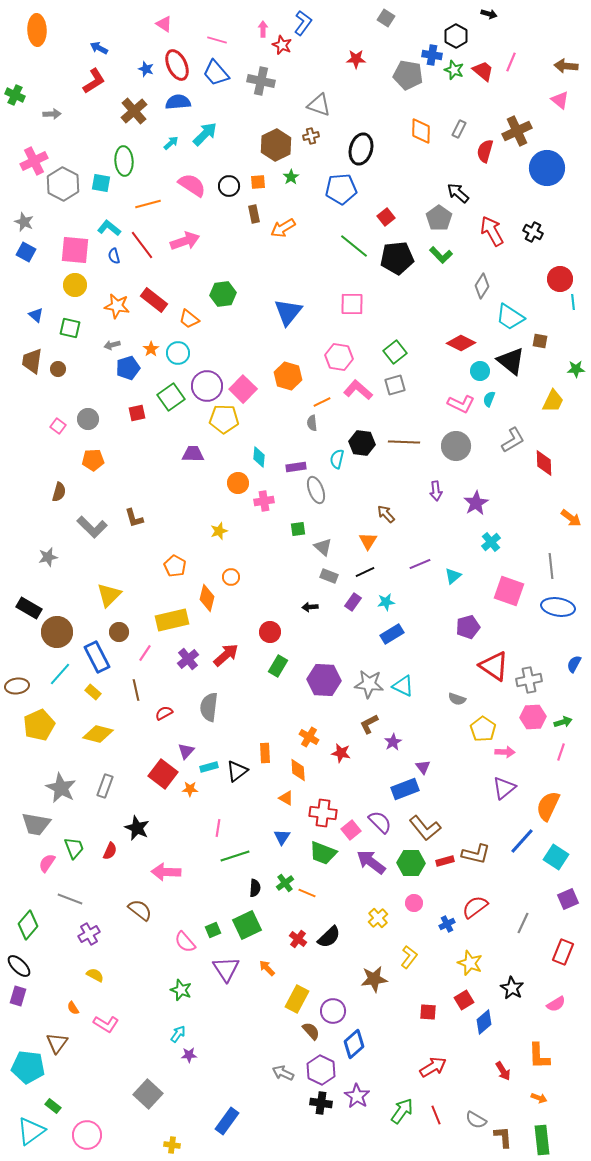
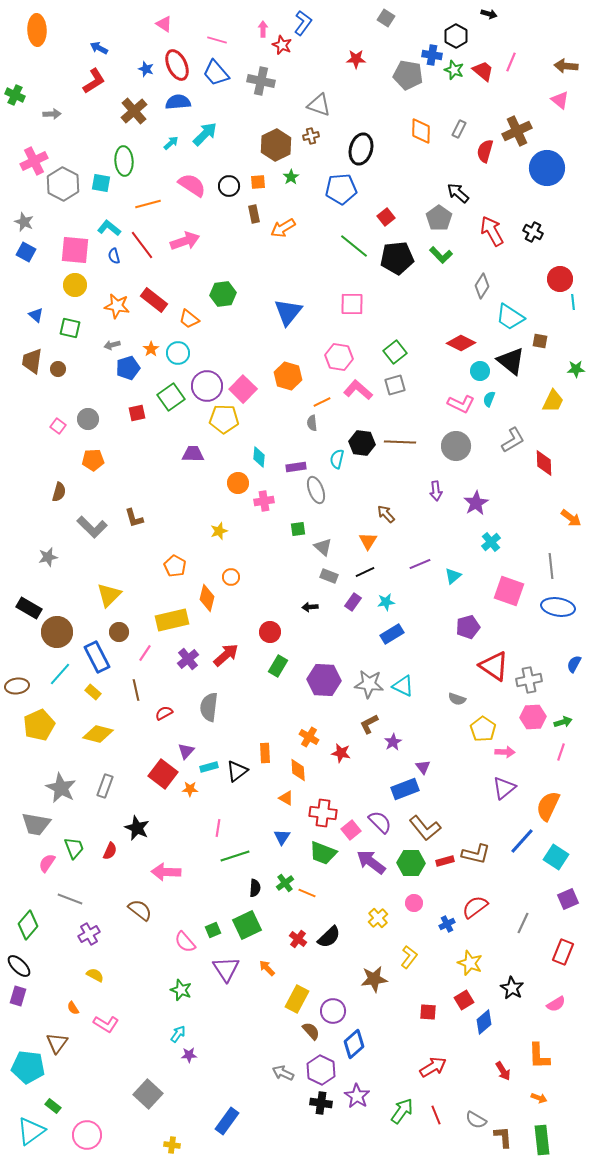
brown line at (404, 442): moved 4 px left
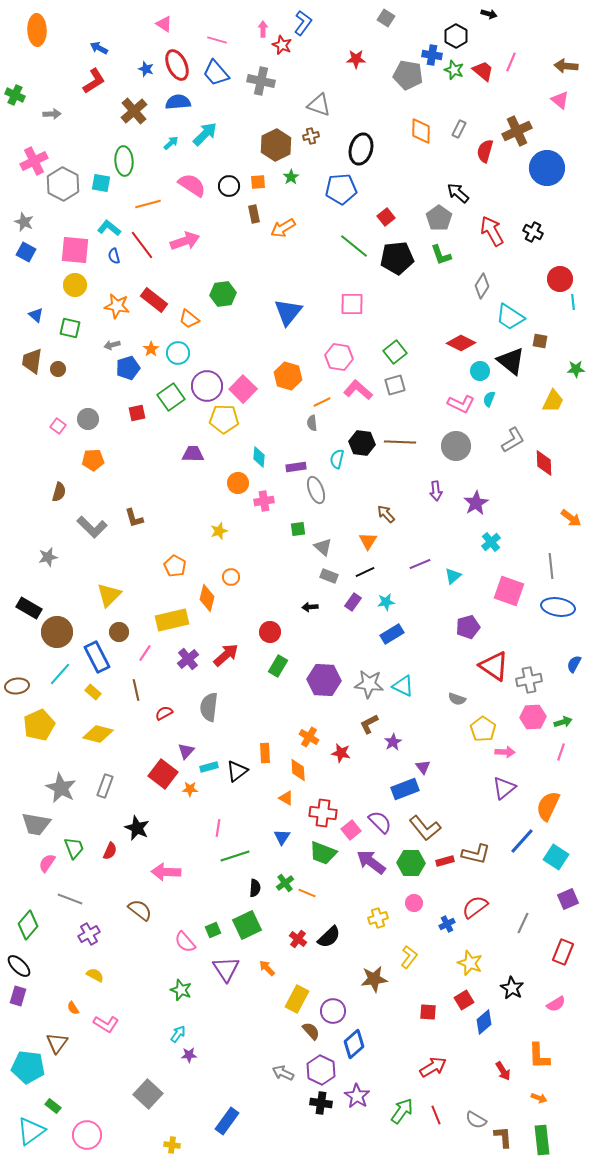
green L-shape at (441, 255): rotated 25 degrees clockwise
yellow cross at (378, 918): rotated 24 degrees clockwise
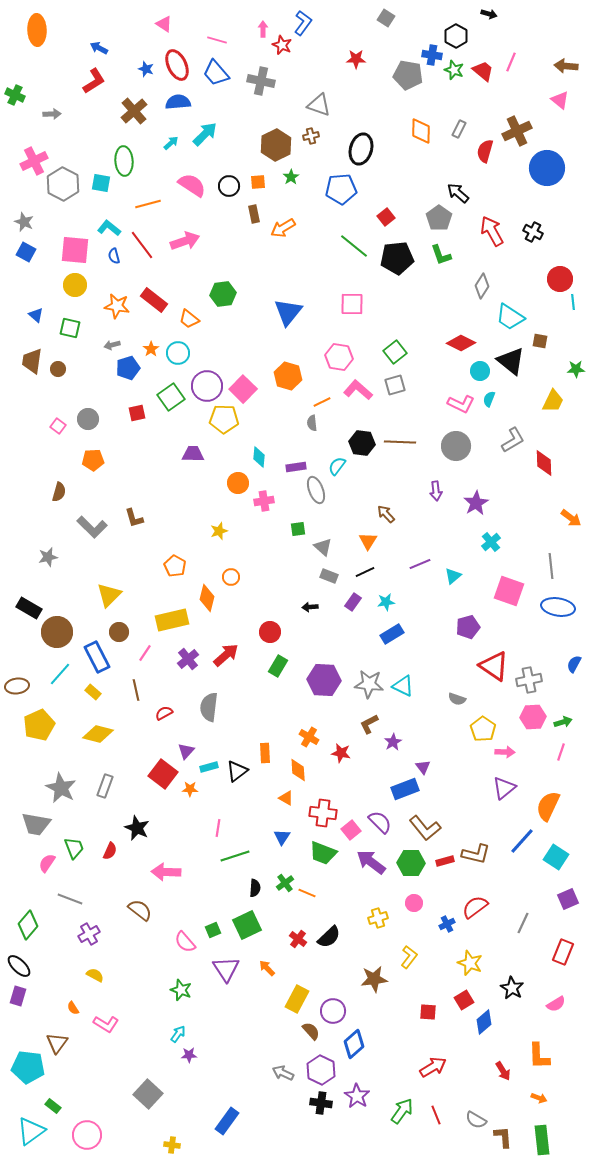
cyan semicircle at (337, 459): moved 7 px down; rotated 24 degrees clockwise
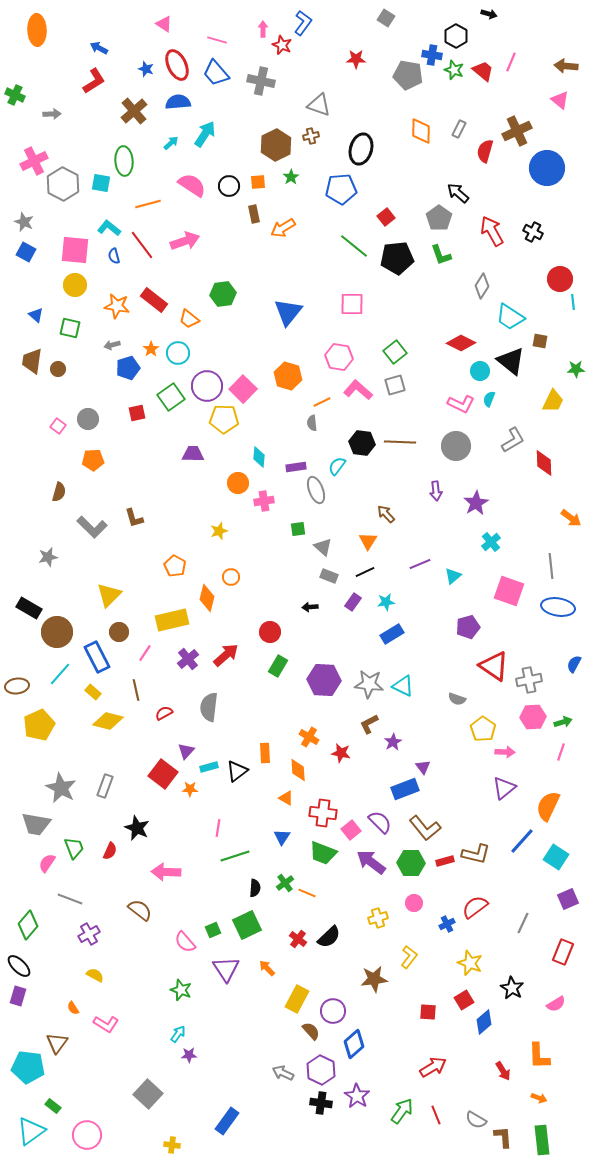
cyan arrow at (205, 134): rotated 12 degrees counterclockwise
yellow diamond at (98, 734): moved 10 px right, 13 px up
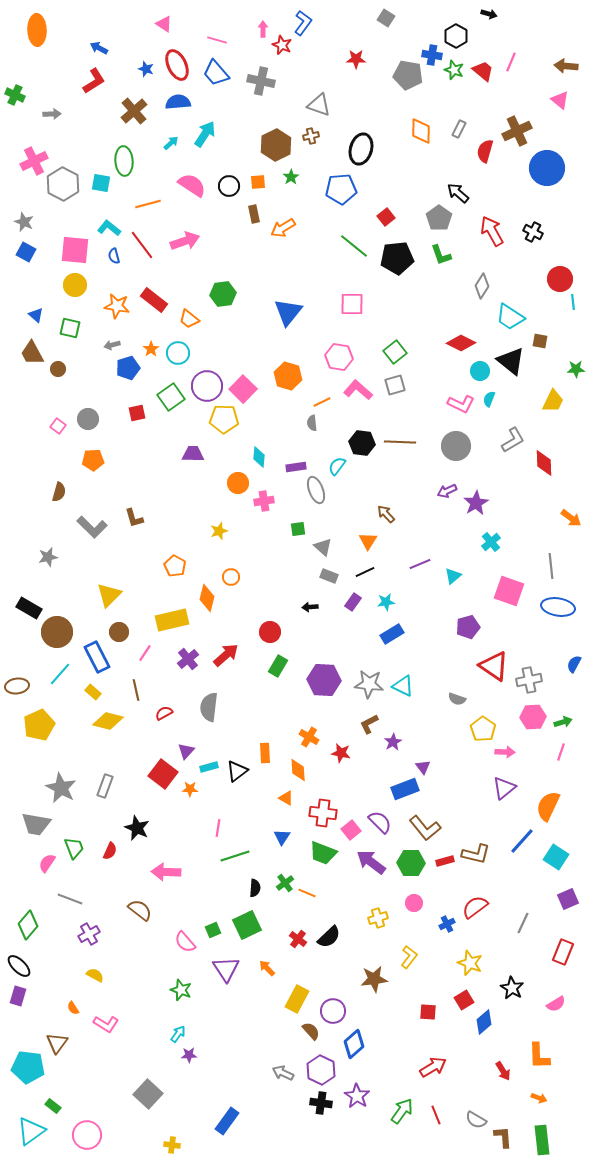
brown trapezoid at (32, 361): moved 8 px up; rotated 36 degrees counterclockwise
purple arrow at (436, 491): moved 11 px right; rotated 72 degrees clockwise
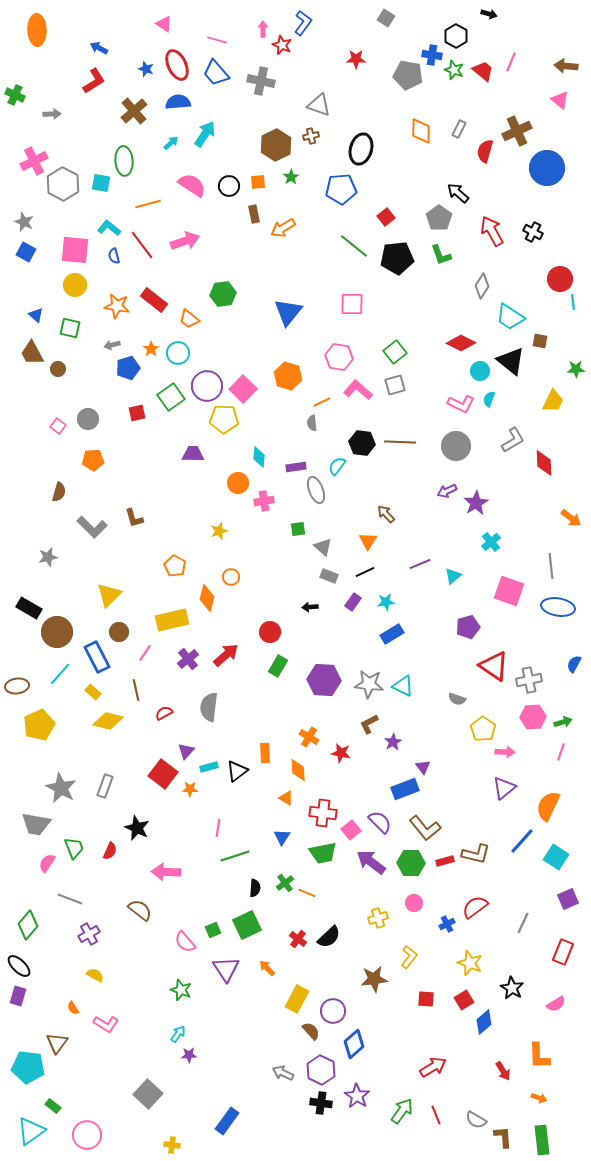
green trapezoid at (323, 853): rotated 32 degrees counterclockwise
red square at (428, 1012): moved 2 px left, 13 px up
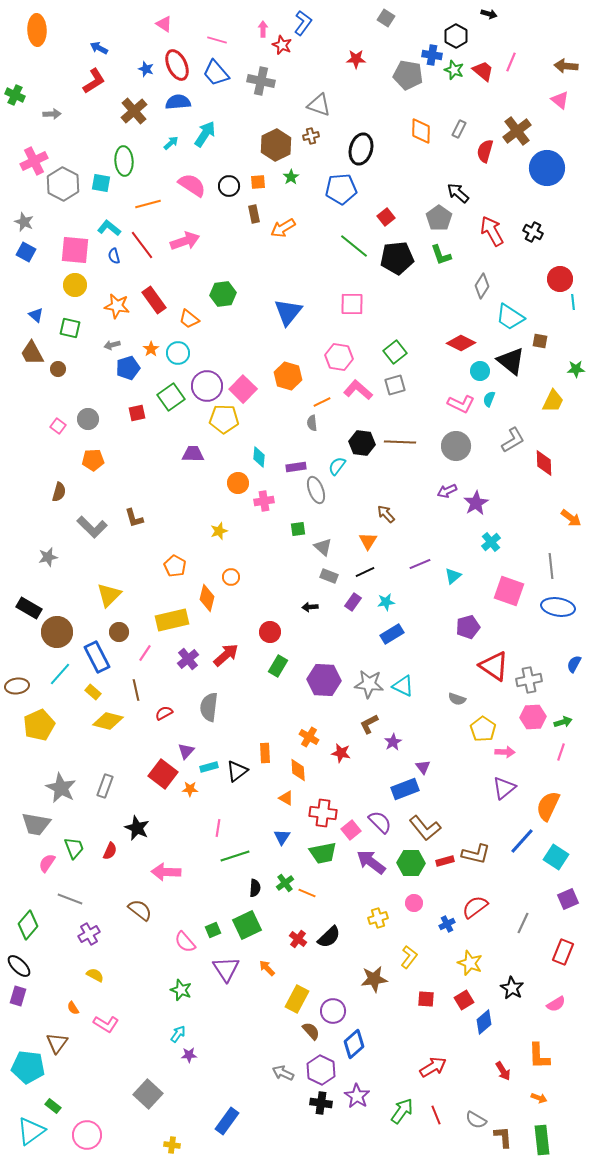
brown cross at (517, 131): rotated 12 degrees counterclockwise
red rectangle at (154, 300): rotated 16 degrees clockwise
